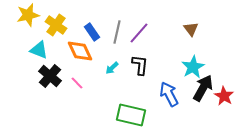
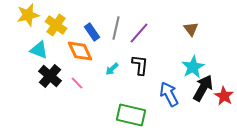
gray line: moved 1 px left, 4 px up
cyan arrow: moved 1 px down
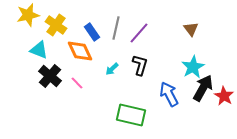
black L-shape: rotated 10 degrees clockwise
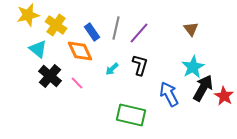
cyan triangle: moved 1 px left, 1 px up; rotated 18 degrees clockwise
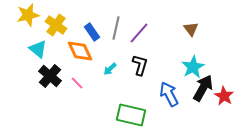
cyan arrow: moved 2 px left
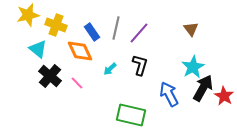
yellow cross: rotated 15 degrees counterclockwise
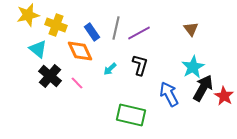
purple line: rotated 20 degrees clockwise
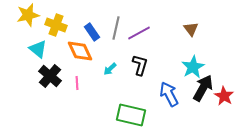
pink line: rotated 40 degrees clockwise
